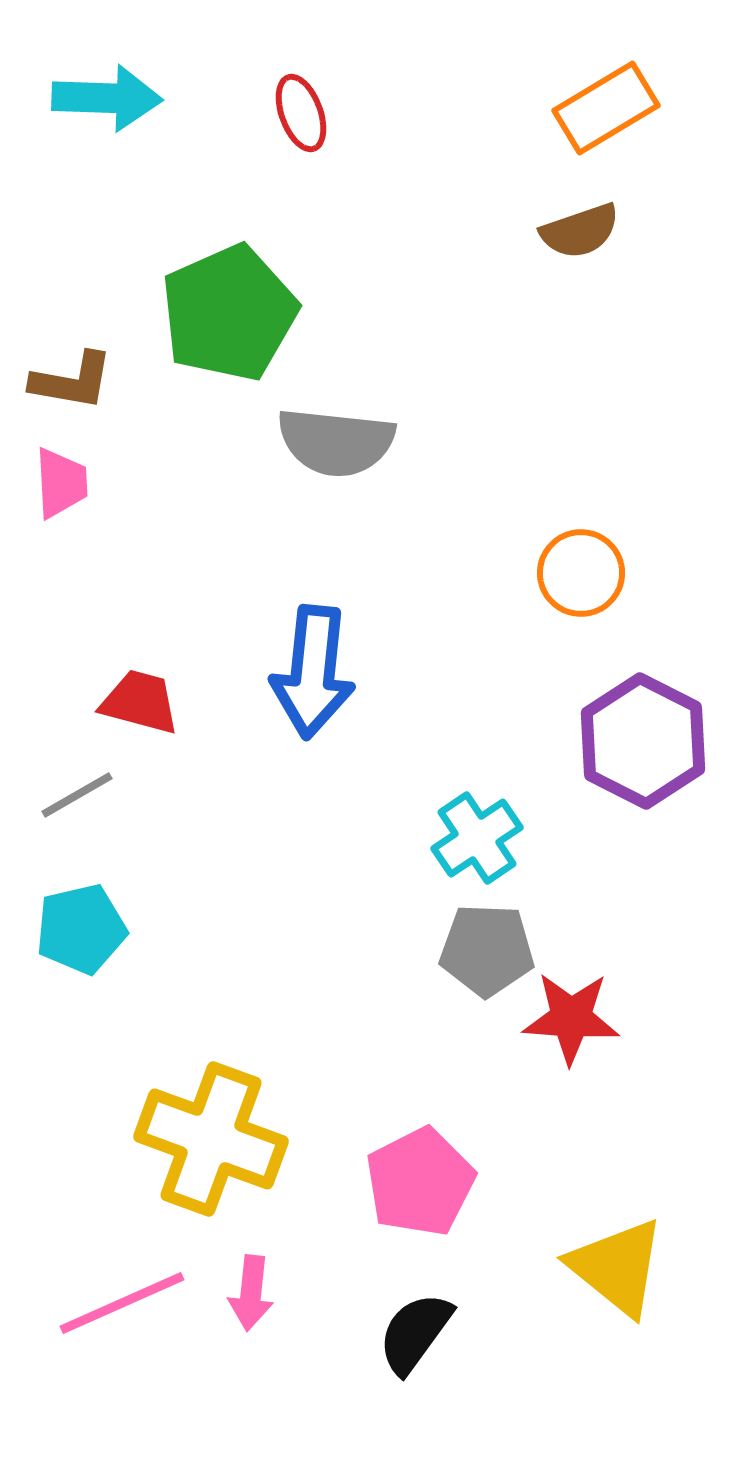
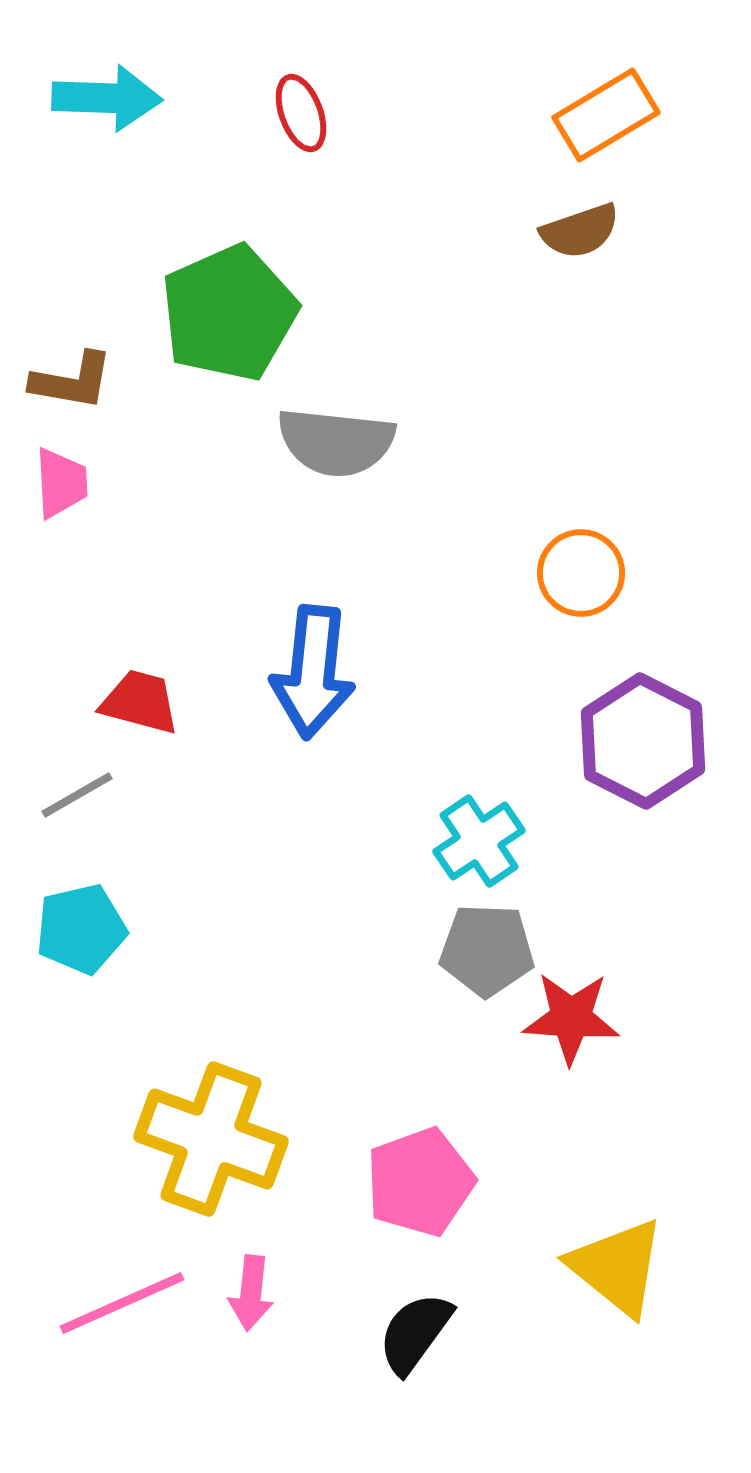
orange rectangle: moved 7 px down
cyan cross: moved 2 px right, 3 px down
pink pentagon: rotated 7 degrees clockwise
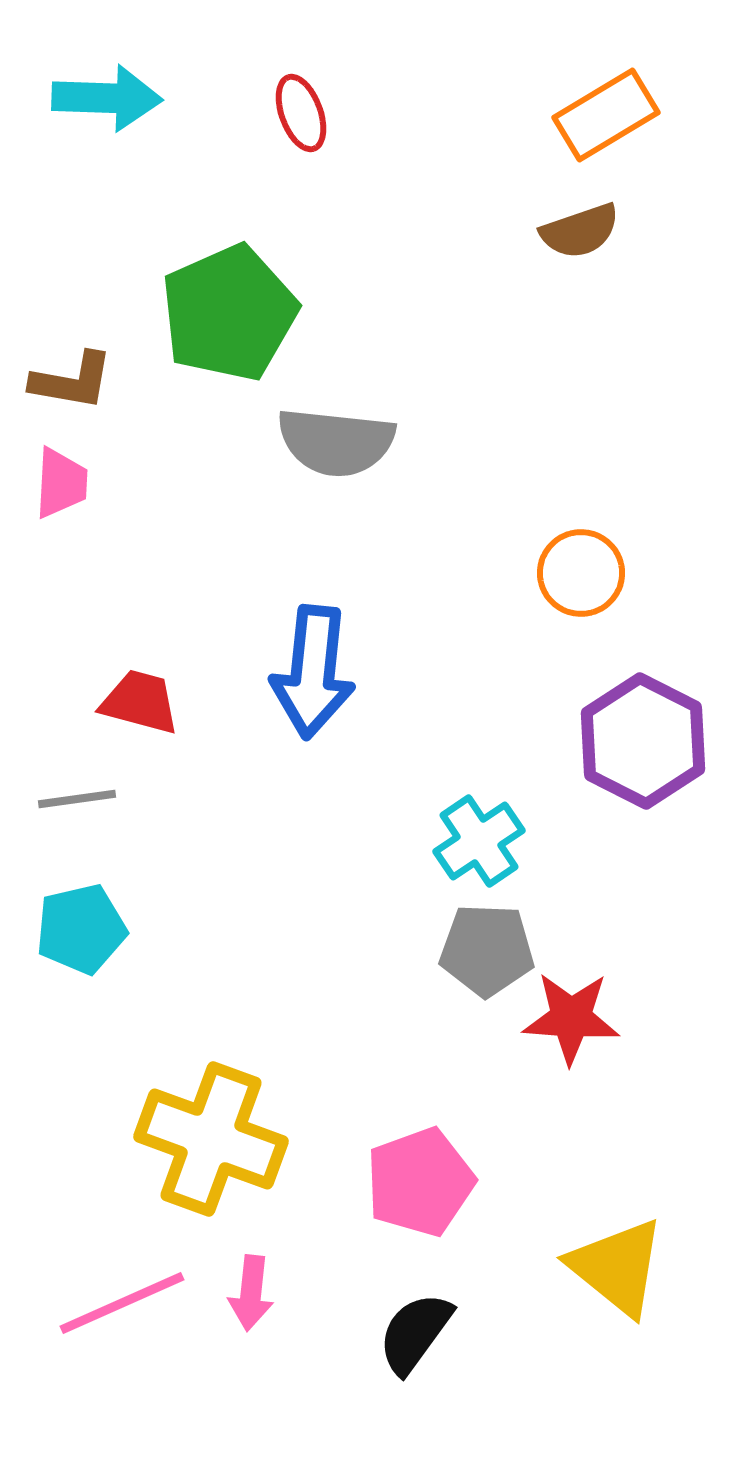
pink trapezoid: rotated 6 degrees clockwise
gray line: moved 4 px down; rotated 22 degrees clockwise
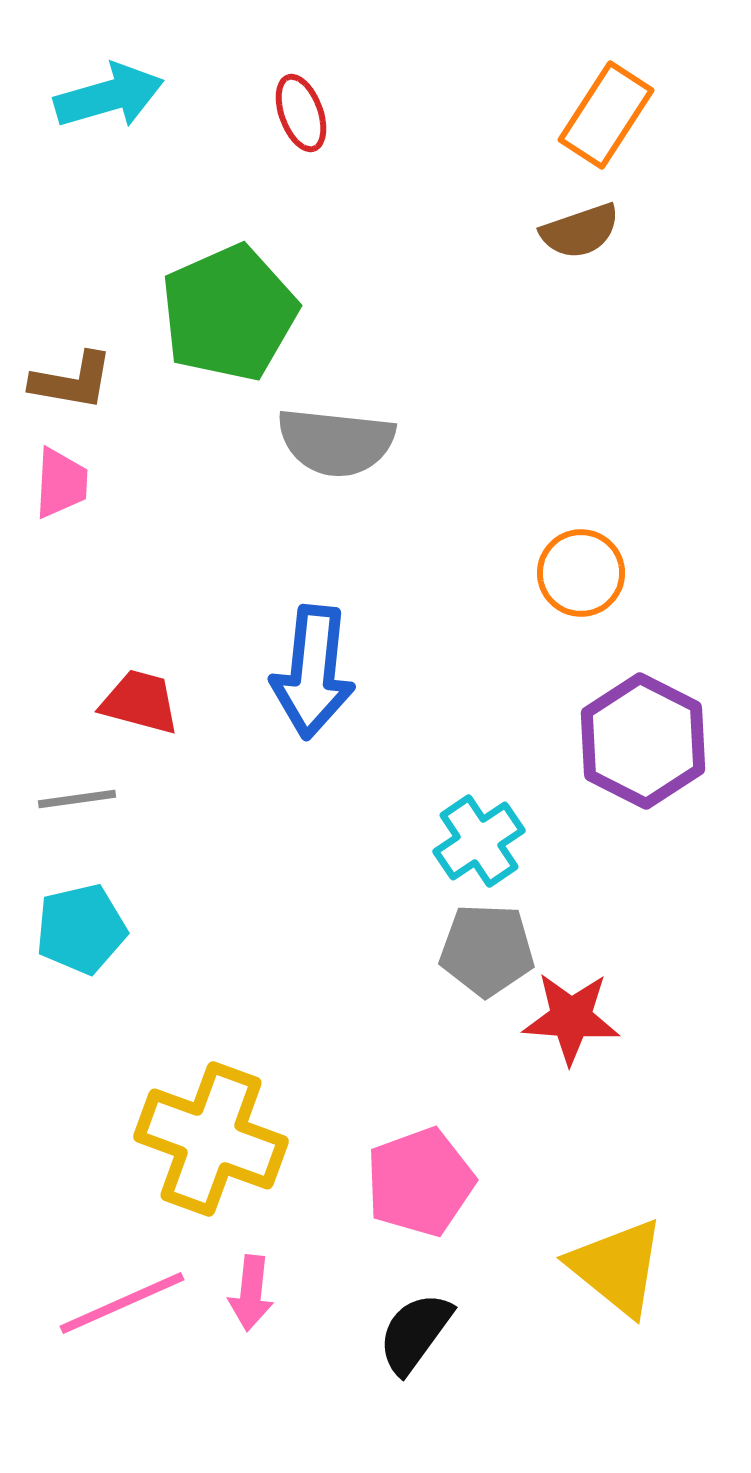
cyan arrow: moved 2 px right, 2 px up; rotated 18 degrees counterclockwise
orange rectangle: rotated 26 degrees counterclockwise
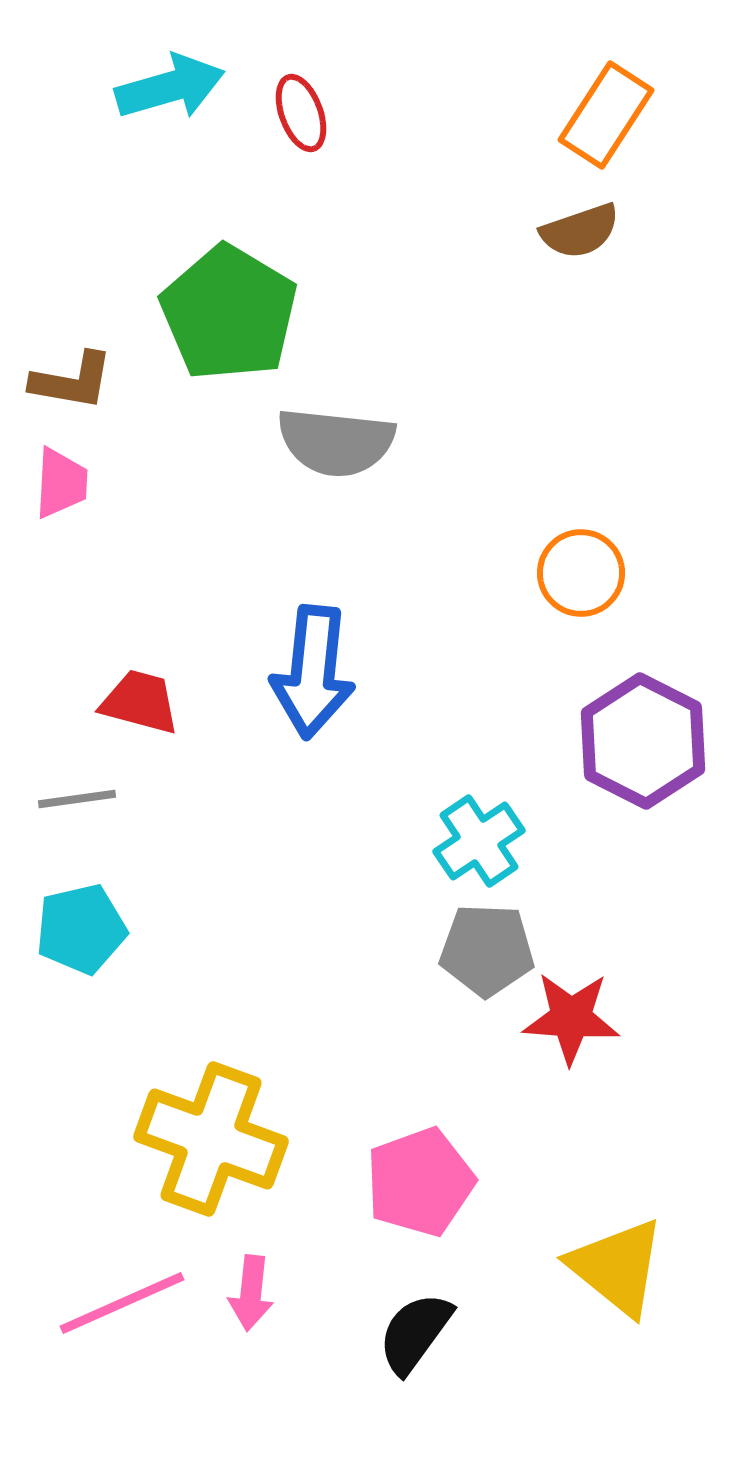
cyan arrow: moved 61 px right, 9 px up
green pentagon: rotated 17 degrees counterclockwise
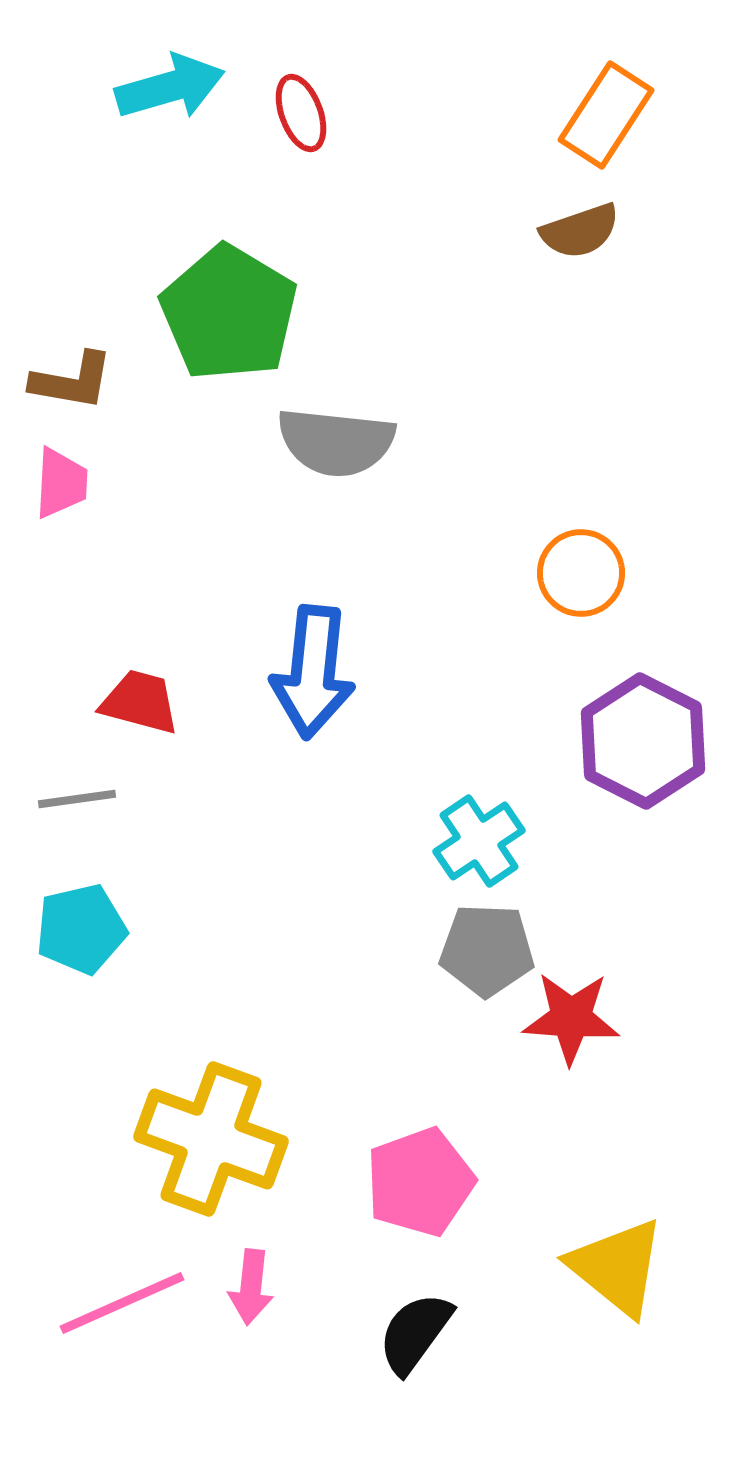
pink arrow: moved 6 px up
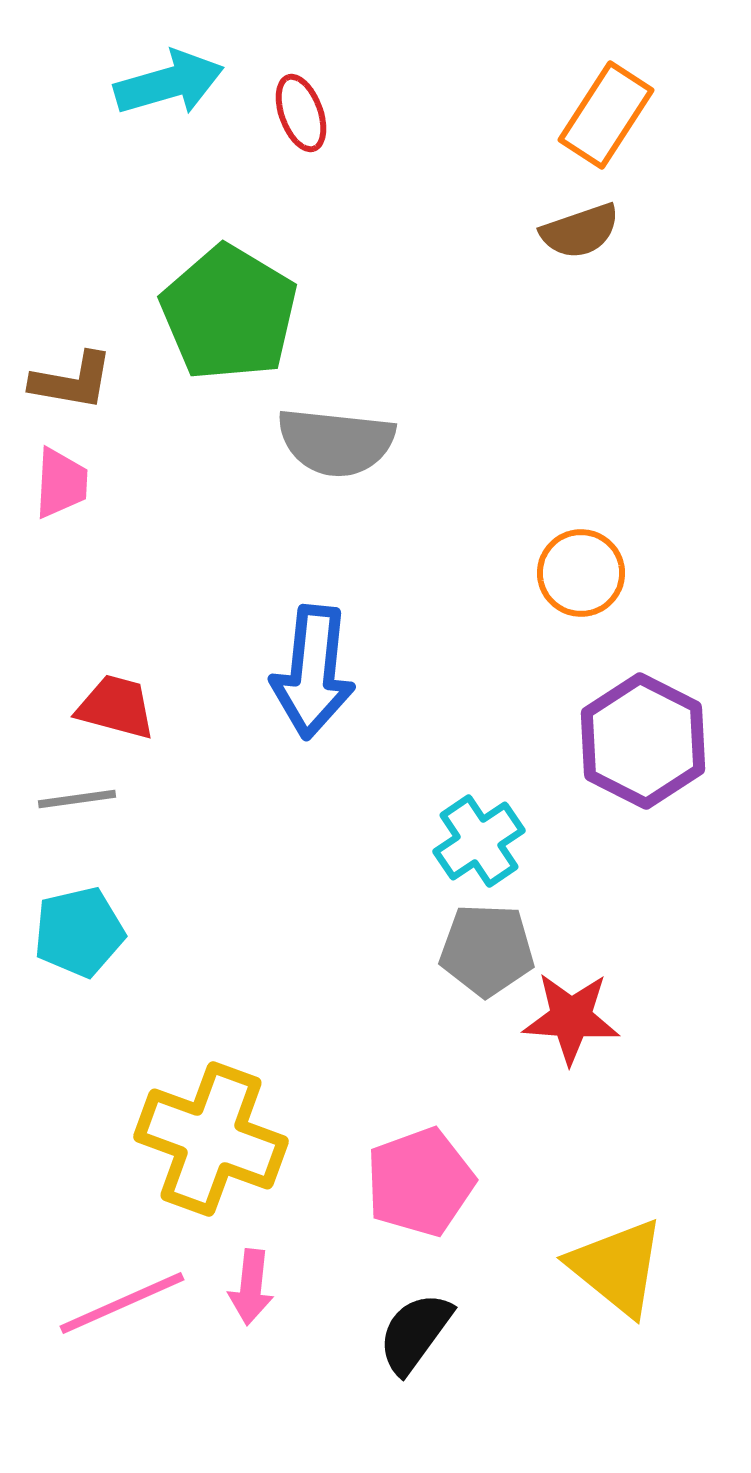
cyan arrow: moved 1 px left, 4 px up
red trapezoid: moved 24 px left, 5 px down
cyan pentagon: moved 2 px left, 3 px down
